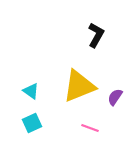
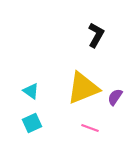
yellow triangle: moved 4 px right, 2 px down
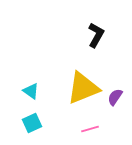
pink line: moved 1 px down; rotated 36 degrees counterclockwise
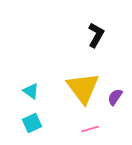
yellow triangle: rotated 45 degrees counterclockwise
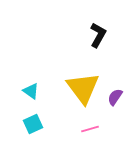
black L-shape: moved 2 px right
cyan square: moved 1 px right, 1 px down
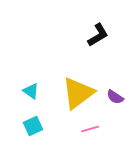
black L-shape: rotated 30 degrees clockwise
yellow triangle: moved 5 px left, 5 px down; rotated 30 degrees clockwise
purple semicircle: rotated 90 degrees counterclockwise
cyan square: moved 2 px down
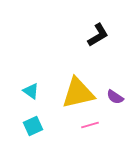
yellow triangle: rotated 24 degrees clockwise
pink line: moved 4 px up
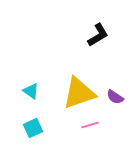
yellow triangle: moved 1 px right; rotated 6 degrees counterclockwise
cyan square: moved 2 px down
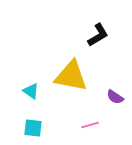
yellow triangle: moved 8 px left, 17 px up; rotated 30 degrees clockwise
cyan square: rotated 30 degrees clockwise
